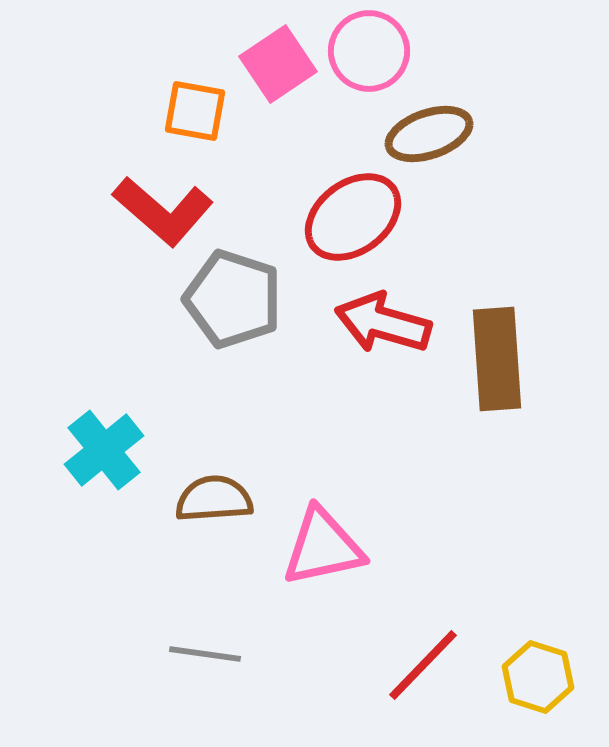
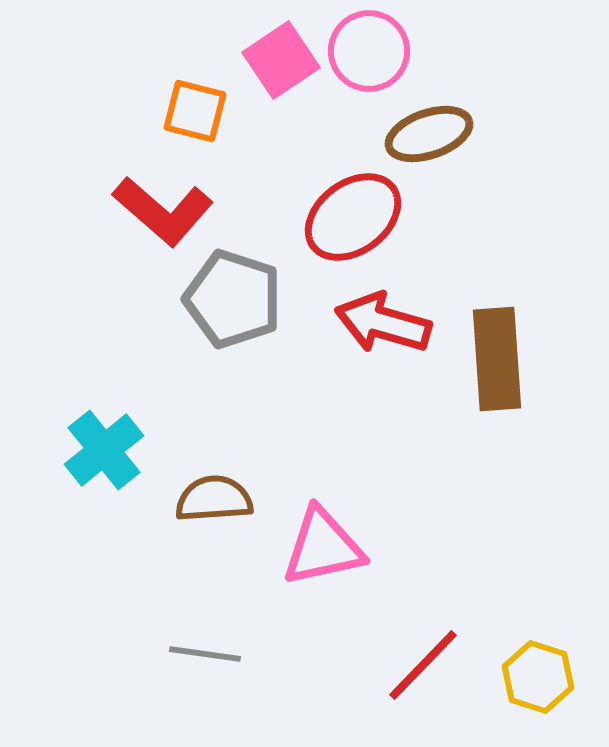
pink square: moved 3 px right, 4 px up
orange square: rotated 4 degrees clockwise
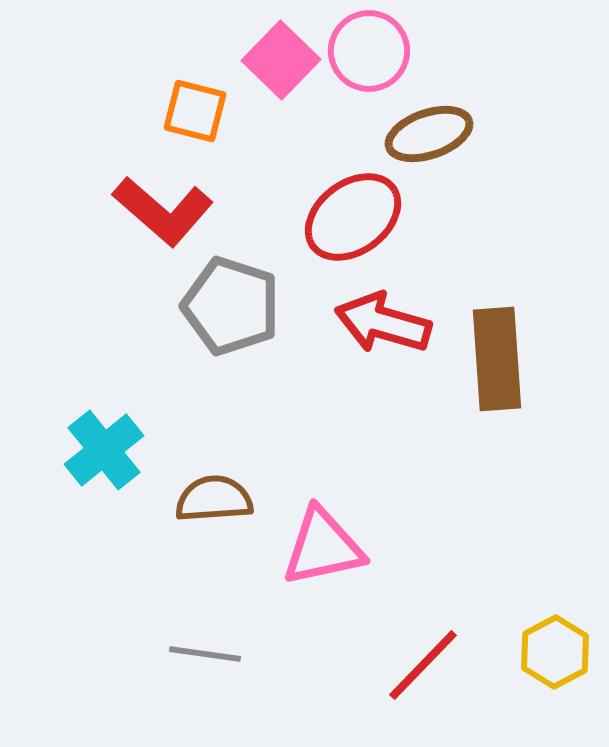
pink square: rotated 12 degrees counterclockwise
gray pentagon: moved 2 px left, 7 px down
yellow hexagon: moved 17 px right, 25 px up; rotated 14 degrees clockwise
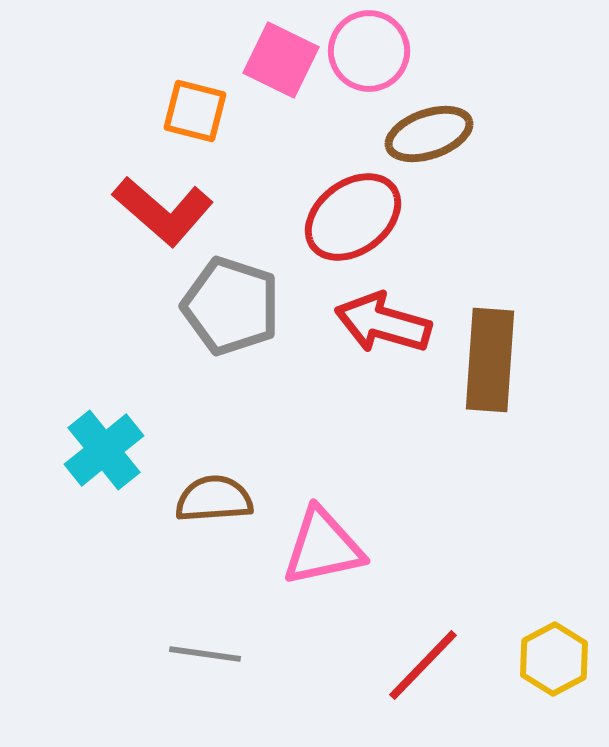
pink square: rotated 18 degrees counterclockwise
brown rectangle: moved 7 px left, 1 px down; rotated 8 degrees clockwise
yellow hexagon: moved 1 px left, 7 px down
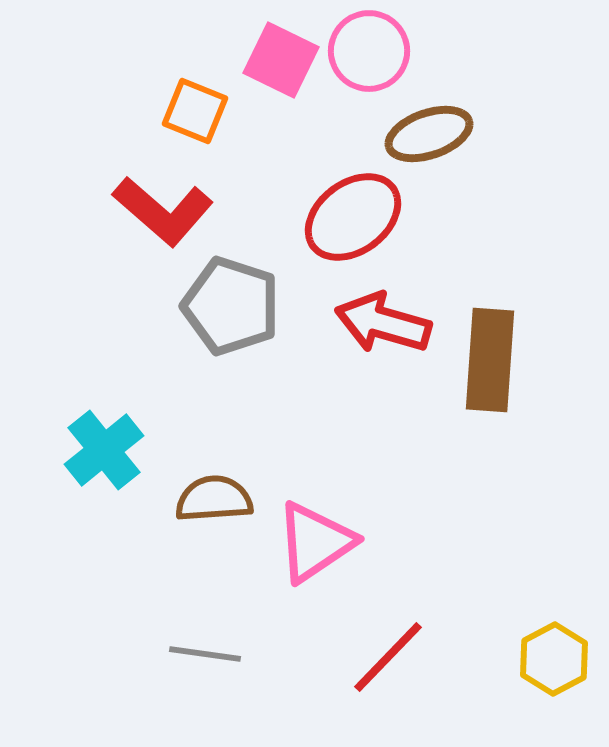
orange square: rotated 8 degrees clockwise
pink triangle: moved 8 px left, 5 px up; rotated 22 degrees counterclockwise
red line: moved 35 px left, 8 px up
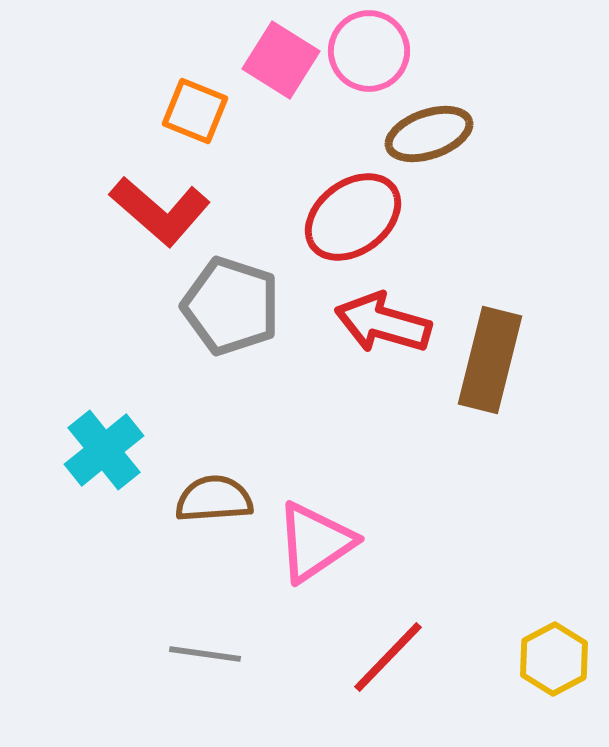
pink square: rotated 6 degrees clockwise
red L-shape: moved 3 px left
brown rectangle: rotated 10 degrees clockwise
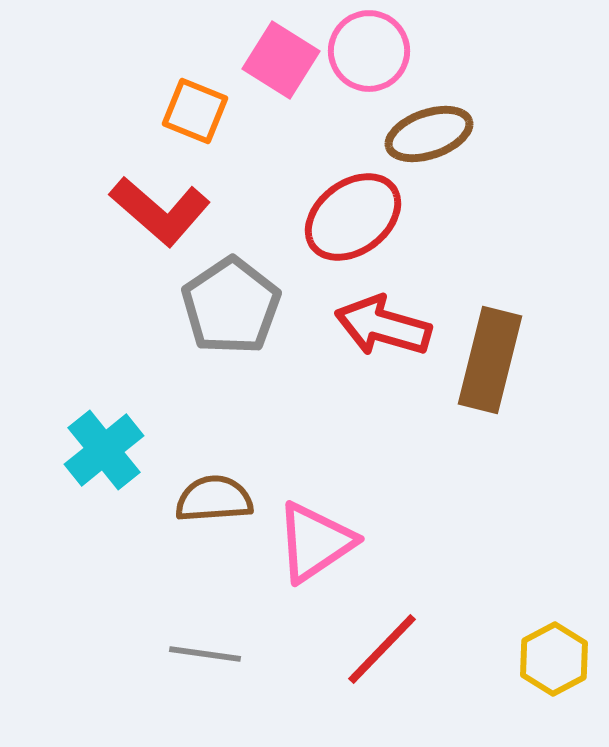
gray pentagon: rotated 20 degrees clockwise
red arrow: moved 3 px down
red line: moved 6 px left, 8 px up
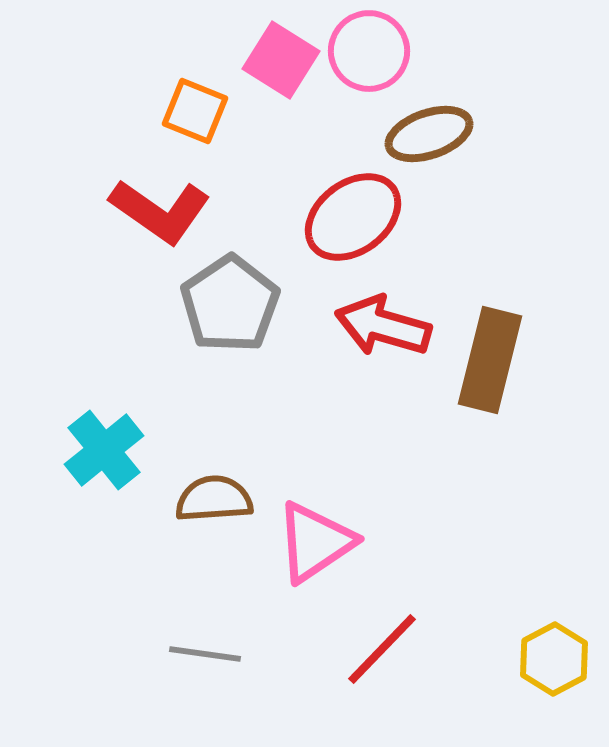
red L-shape: rotated 6 degrees counterclockwise
gray pentagon: moved 1 px left, 2 px up
